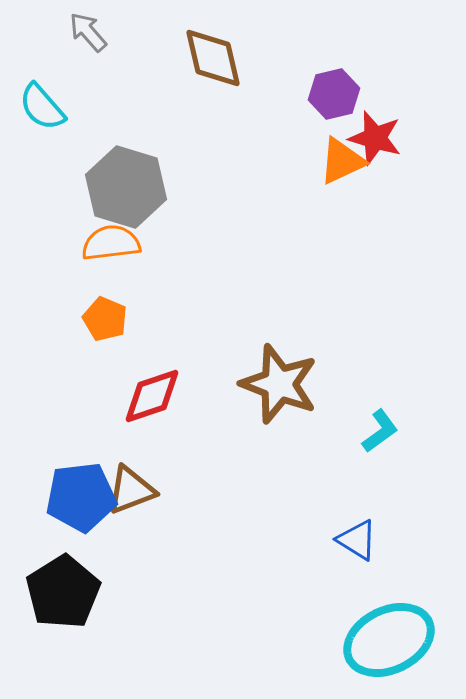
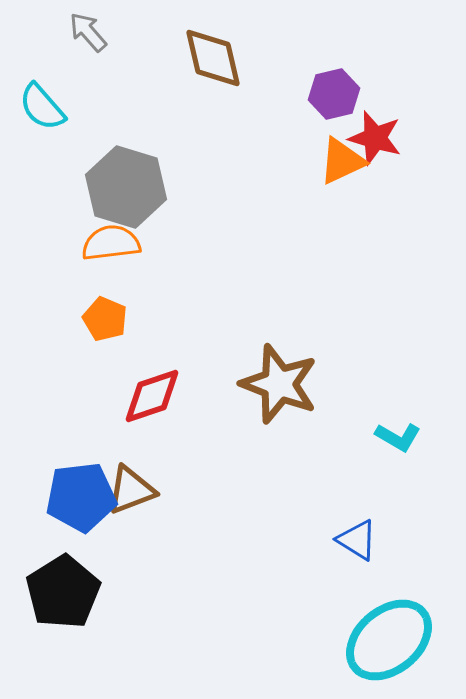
cyan L-shape: moved 18 px right, 6 px down; rotated 66 degrees clockwise
cyan ellipse: rotated 14 degrees counterclockwise
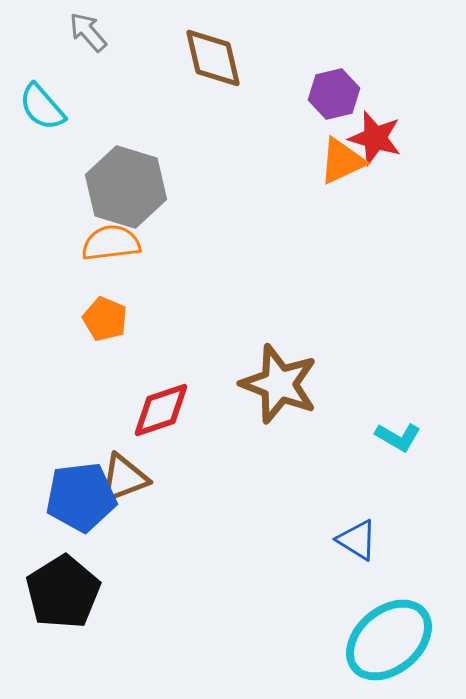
red diamond: moved 9 px right, 14 px down
brown triangle: moved 7 px left, 12 px up
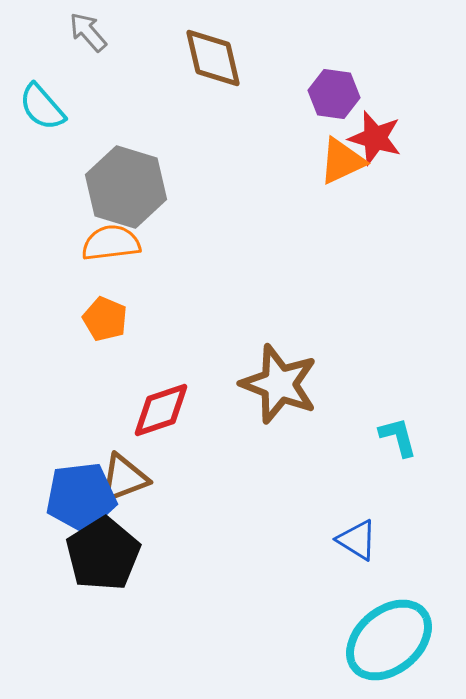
purple hexagon: rotated 21 degrees clockwise
cyan L-shape: rotated 135 degrees counterclockwise
black pentagon: moved 40 px right, 38 px up
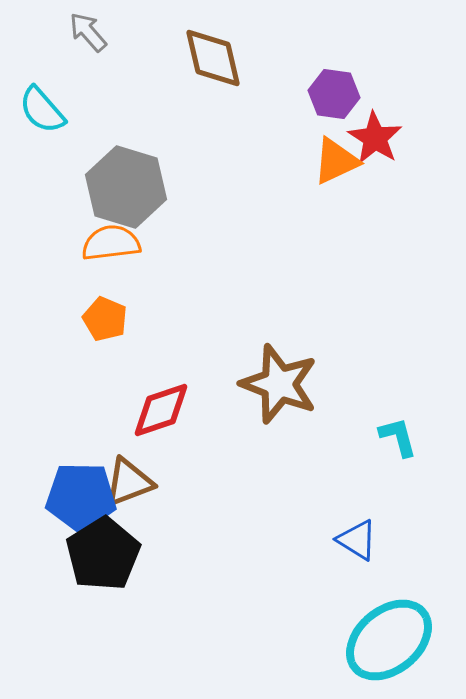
cyan semicircle: moved 3 px down
red star: rotated 16 degrees clockwise
orange triangle: moved 6 px left
brown triangle: moved 5 px right, 4 px down
blue pentagon: rotated 8 degrees clockwise
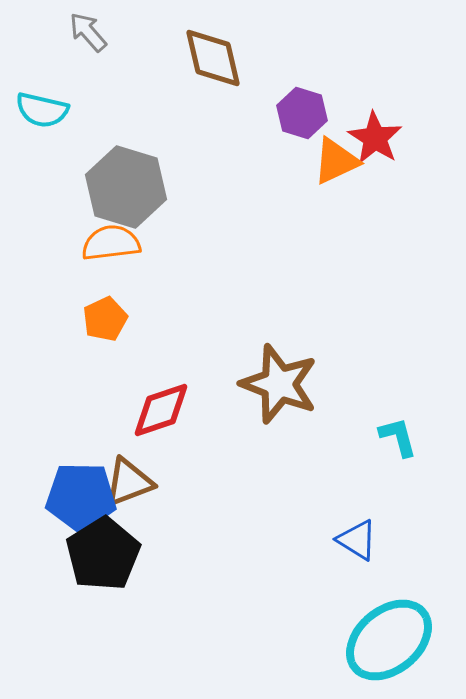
purple hexagon: moved 32 px left, 19 px down; rotated 9 degrees clockwise
cyan semicircle: rotated 36 degrees counterclockwise
orange pentagon: rotated 24 degrees clockwise
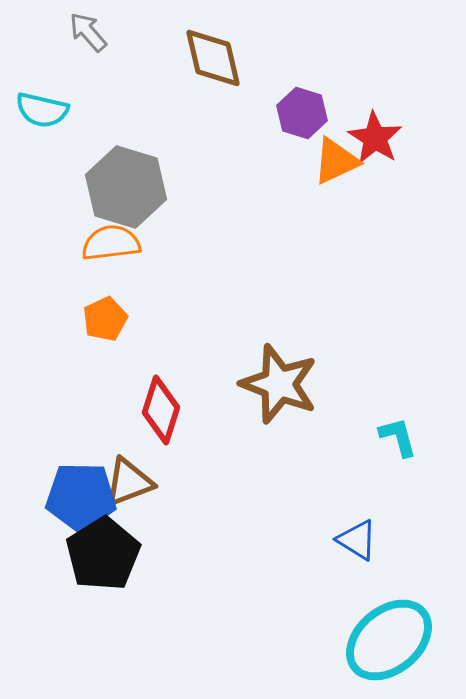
red diamond: rotated 54 degrees counterclockwise
